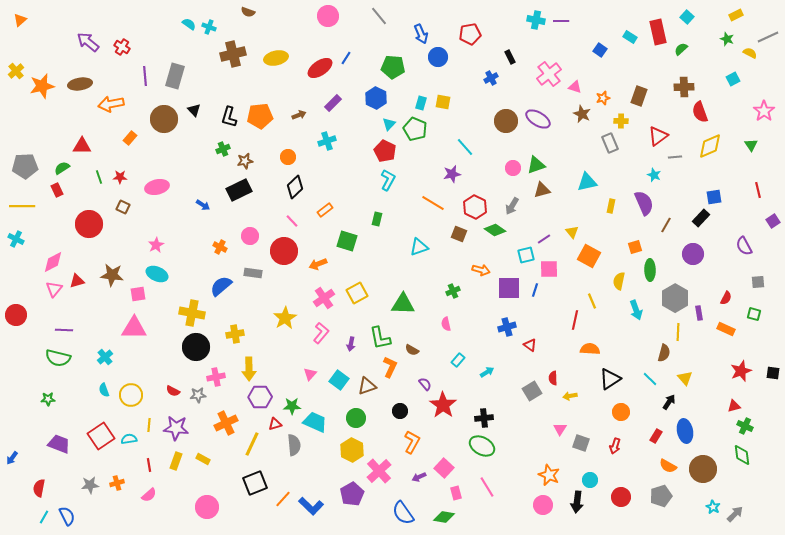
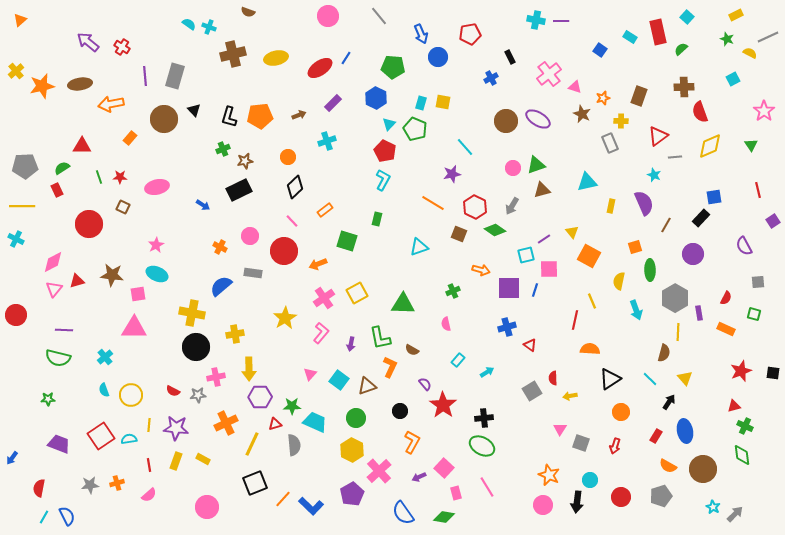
cyan L-shape at (388, 180): moved 5 px left
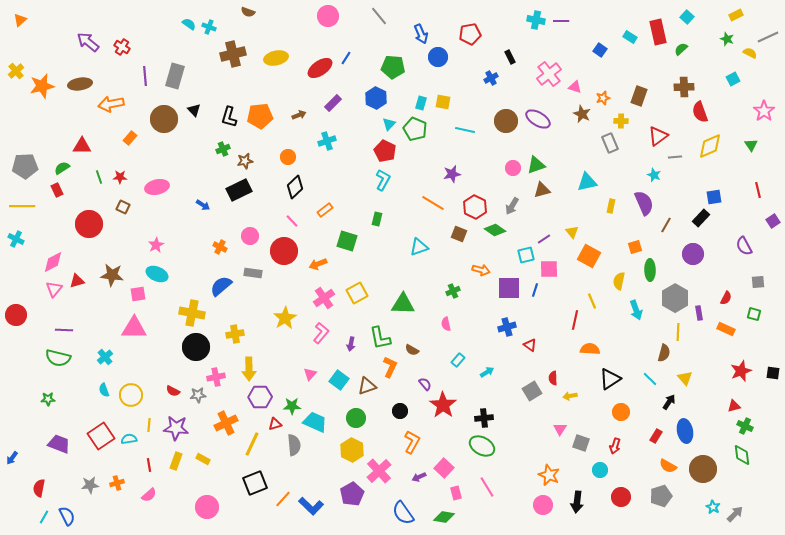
cyan line at (465, 147): moved 17 px up; rotated 36 degrees counterclockwise
cyan circle at (590, 480): moved 10 px right, 10 px up
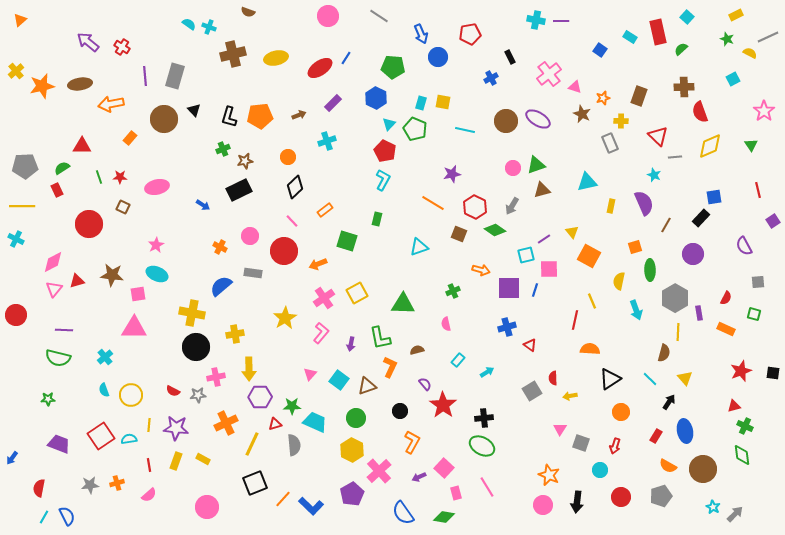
gray line at (379, 16): rotated 18 degrees counterclockwise
red triangle at (658, 136): rotated 40 degrees counterclockwise
brown semicircle at (412, 350): moved 5 px right; rotated 136 degrees clockwise
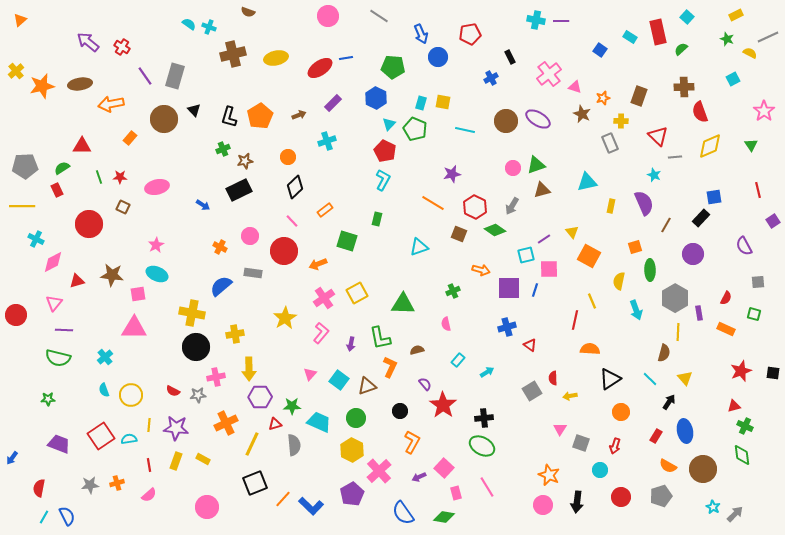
blue line at (346, 58): rotated 48 degrees clockwise
purple line at (145, 76): rotated 30 degrees counterclockwise
orange pentagon at (260, 116): rotated 25 degrees counterclockwise
cyan cross at (16, 239): moved 20 px right
pink triangle at (54, 289): moved 14 px down
cyan trapezoid at (315, 422): moved 4 px right
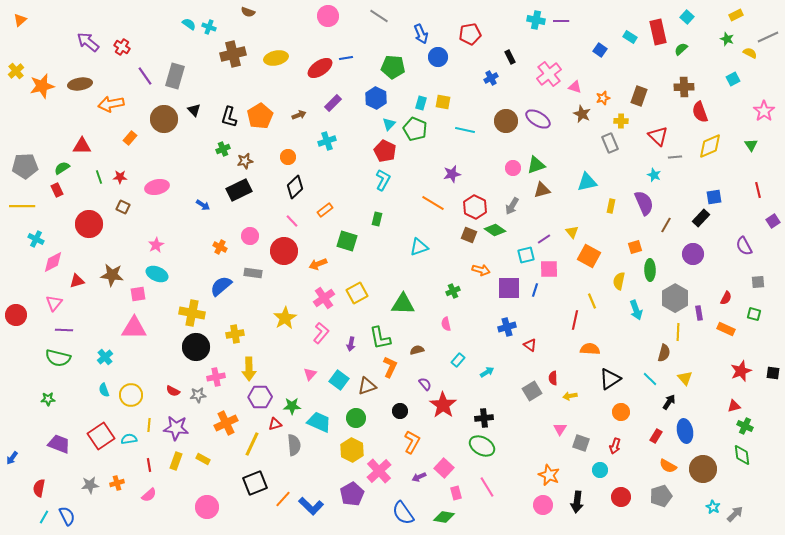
brown square at (459, 234): moved 10 px right, 1 px down
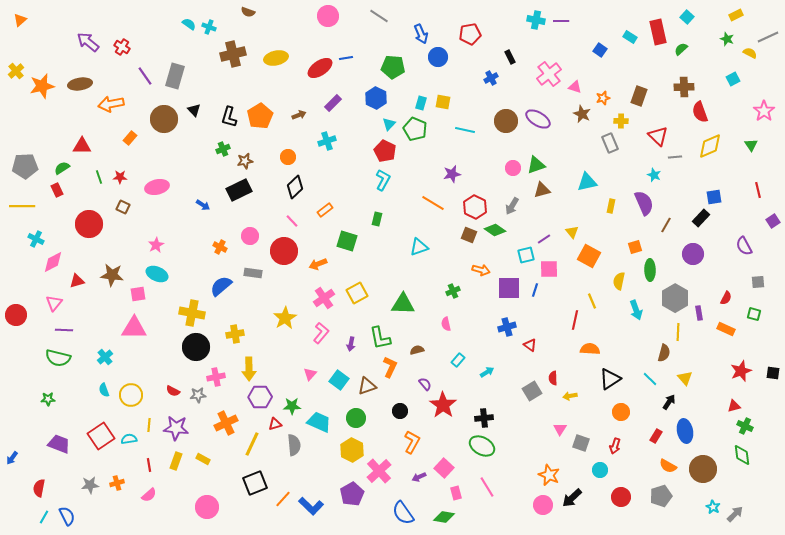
black arrow at (577, 502): moved 5 px left, 4 px up; rotated 40 degrees clockwise
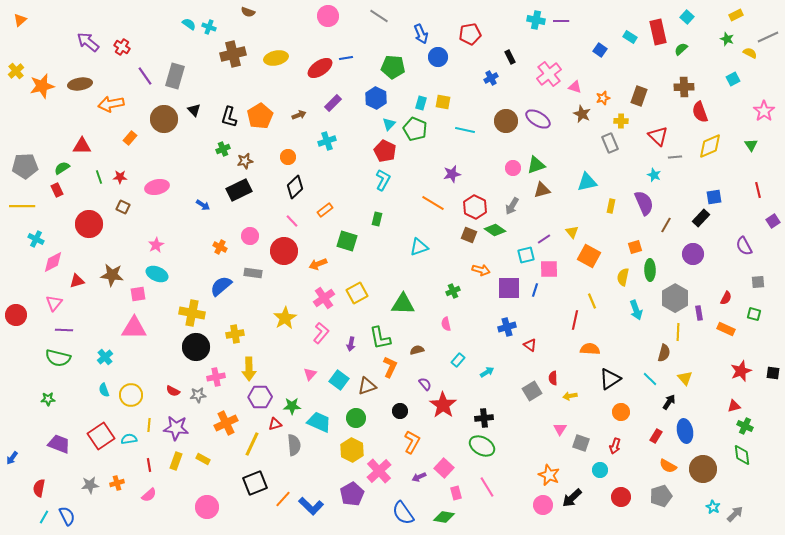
yellow semicircle at (619, 281): moved 4 px right, 4 px up
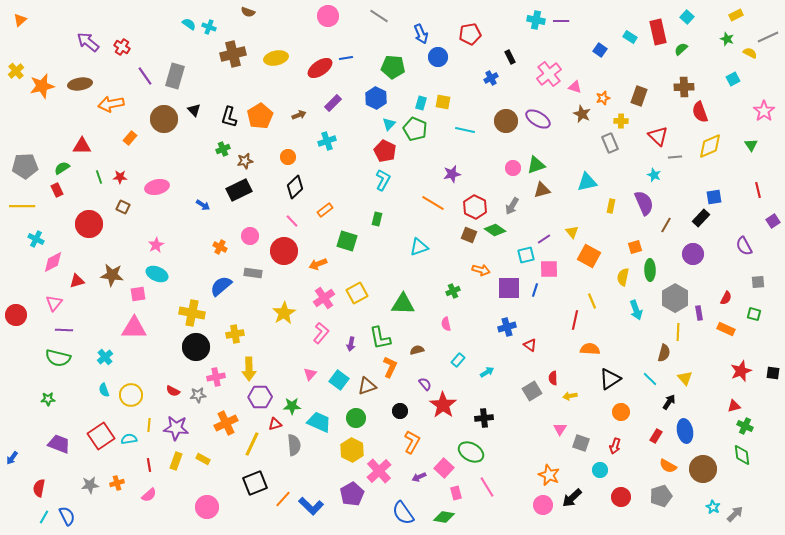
yellow star at (285, 318): moved 1 px left, 5 px up
green ellipse at (482, 446): moved 11 px left, 6 px down
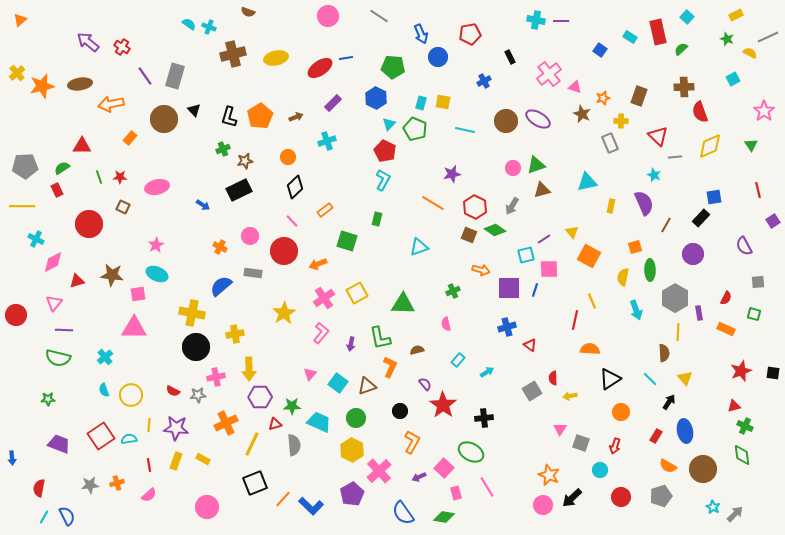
yellow cross at (16, 71): moved 1 px right, 2 px down
blue cross at (491, 78): moved 7 px left, 3 px down
brown arrow at (299, 115): moved 3 px left, 2 px down
brown semicircle at (664, 353): rotated 18 degrees counterclockwise
cyan square at (339, 380): moved 1 px left, 3 px down
blue arrow at (12, 458): rotated 40 degrees counterclockwise
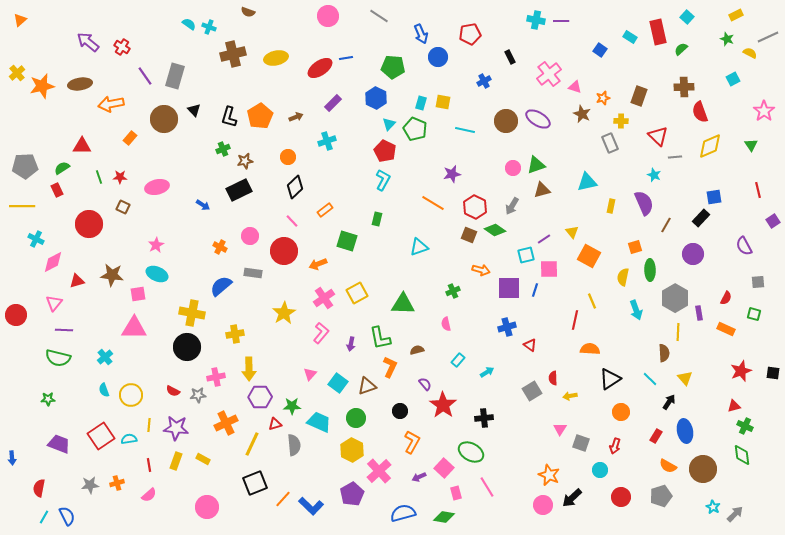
black circle at (196, 347): moved 9 px left
blue semicircle at (403, 513): rotated 110 degrees clockwise
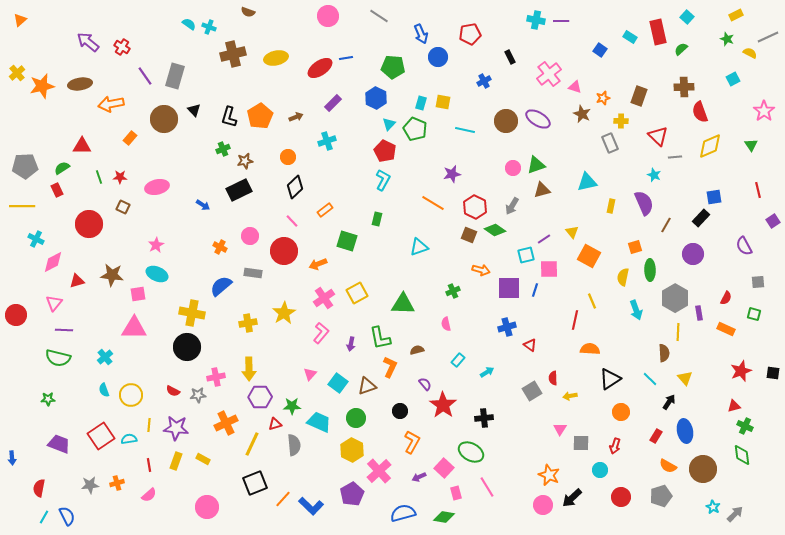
yellow cross at (235, 334): moved 13 px right, 11 px up
gray square at (581, 443): rotated 18 degrees counterclockwise
